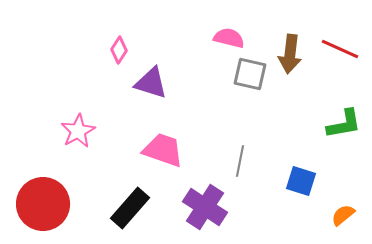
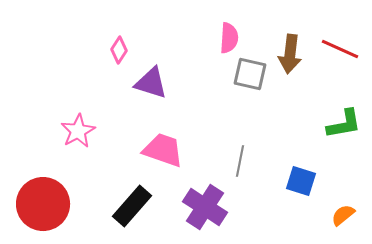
pink semicircle: rotated 80 degrees clockwise
black rectangle: moved 2 px right, 2 px up
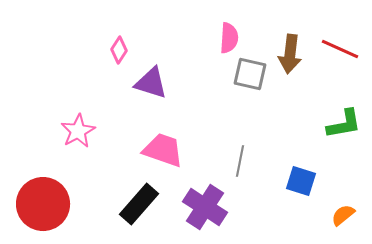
black rectangle: moved 7 px right, 2 px up
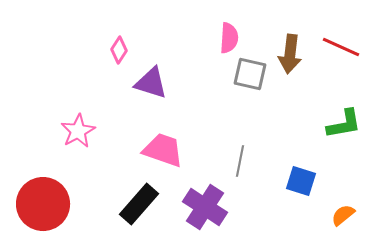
red line: moved 1 px right, 2 px up
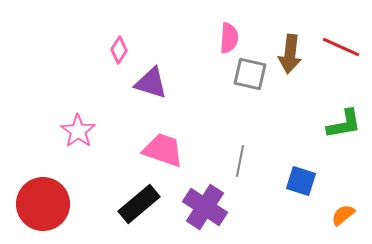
pink star: rotated 8 degrees counterclockwise
black rectangle: rotated 9 degrees clockwise
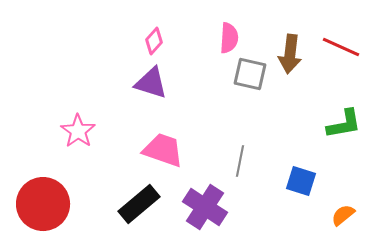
pink diamond: moved 35 px right, 9 px up; rotated 8 degrees clockwise
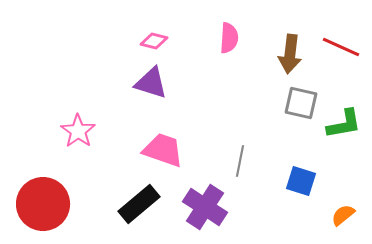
pink diamond: rotated 64 degrees clockwise
gray square: moved 51 px right, 29 px down
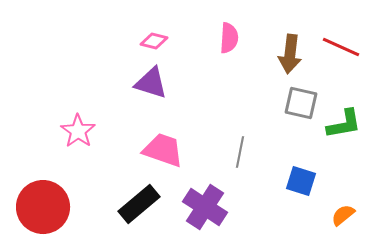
gray line: moved 9 px up
red circle: moved 3 px down
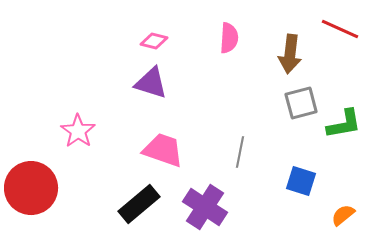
red line: moved 1 px left, 18 px up
gray square: rotated 28 degrees counterclockwise
red circle: moved 12 px left, 19 px up
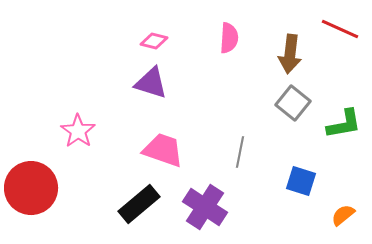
gray square: moved 8 px left; rotated 36 degrees counterclockwise
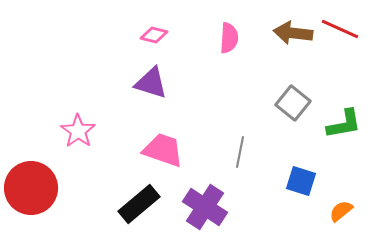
pink diamond: moved 6 px up
brown arrow: moved 3 px right, 21 px up; rotated 90 degrees clockwise
orange semicircle: moved 2 px left, 4 px up
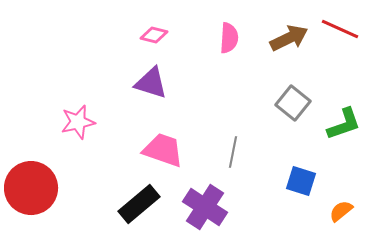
brown arrow: moved 4 px left, 5 px down; rotated 147 degrees clockwise
green L-shape: rotated 9 degrees counterclockwise
pink star: moved 9 px up; rotated 24 degrees clockwise
gray line: moved 7 px left
